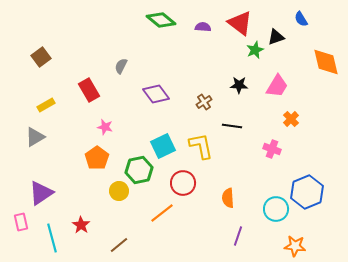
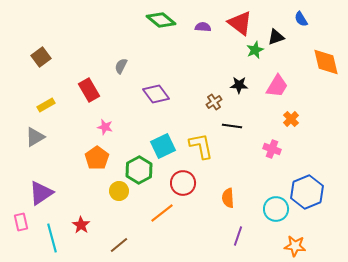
brown cross: moved 10 px right
green hexagon: rotated 16 degrees counterclockwise
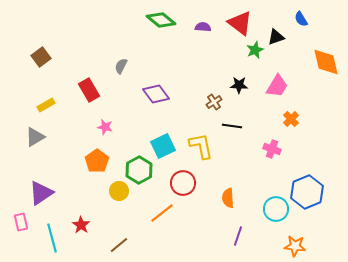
orange pentagon: moved 3 px down
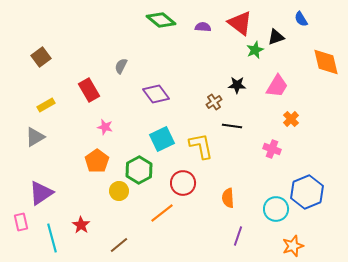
black star: moved 2 px left
cyan square: moved 1 px left, 7 px up
orange star: moved 2 px left; rotated 25 degrees counterclockwise
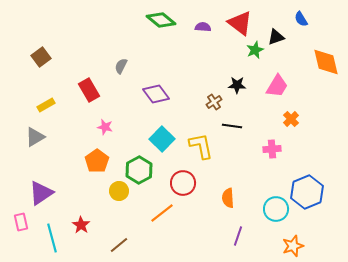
cyan square: rotated 20 degrees counterclockwise
pink cross: rotated 24 degrees counterclockwise
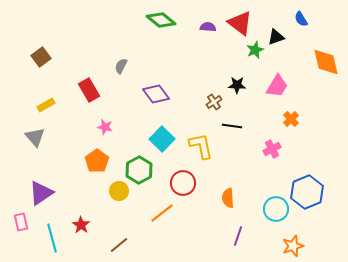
purple semicircle: moved 5 px right
gray triangle: rotated 40 degrees counterclockwise
pink cross: rotated 24 degrees counterclockwise
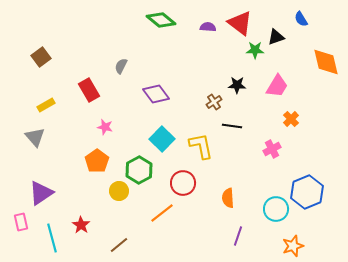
green star: rotated 24 degrees clockwise
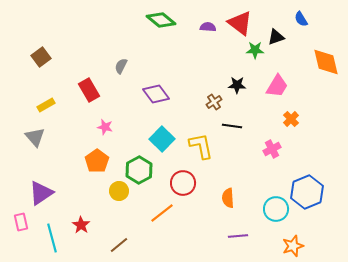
purple line: rotated 66 degrees clockwise
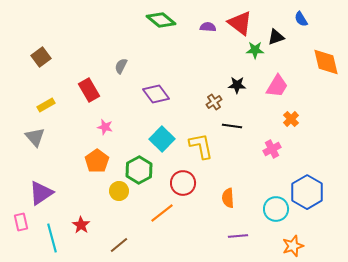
blue hexagon: rotated 8 degrees counterclockwise
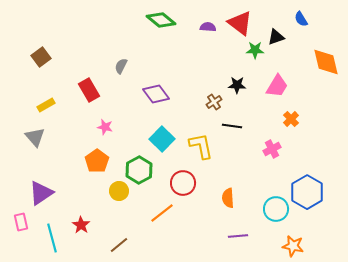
orange star: rotated 30 degrees clockwise
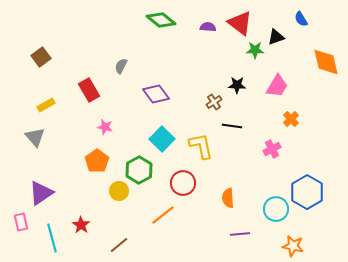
orange line: moved 1 px right, 2 px down
purple line: moved 2 px right, 2 px up
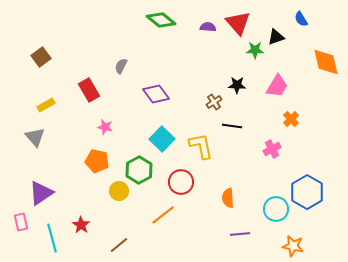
red triangle: moved 2 px left; rotated 12 degrees clockwise
orange pentagon: rotated 25 degrees counterclockwise
red circle: moved 2 px left, 1 px up
